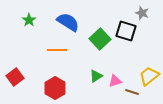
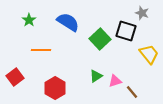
orange line: moved 16 px left
yellow trapezoid: moved 22 px up; rotated 90 degrees clockwise
brown line: rotated 32 degrees clockwise
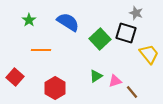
gray star: moved 6 px left
black square: moved 2 px down
red square: rotated 12 degrees counterclockwise
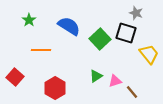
blue semicircle: moved 1 px right, 4 px down
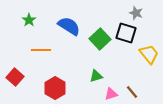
green triangle: rotated 16 degrees clockwise
pink triangle: moved 4 px left, 13 px down
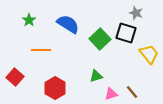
blue semicircle: moved 1 px left, 2 px up
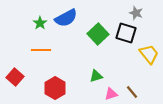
green star: moved 11 px right, 3 px down
blue semicircle: moved 2 px left, 6 px up; rotated 120 degrees clockwise
green square: moved 2 px left, 5 px up
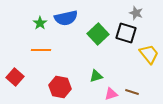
blue semicircle: rotated 15 degrees clockwise
red hexagon: moved 5 px right, 1 px up; rotated 20 degrees counterclockwise
brown line: rotated 32 degrees counterclockwise
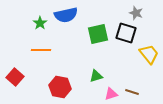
blue semicircle: moved 3 px up
green square: rotated 30 degrees clockwise
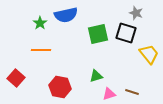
red square: moved 1 px right, 1 px down
pink triangle: moved 2 px left
